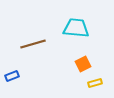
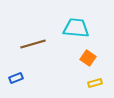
orange square: moved 5 px right, 6 px up; rotated 28 degrees counterclockwise
blue rectangle: moved 4 px right, 2 px down
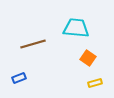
blue rectangle: moved 3 px right
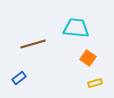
blue rectangle: rotated 16 degrees counterclockwise
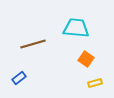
orange square: moved 2 px left, 1 px down
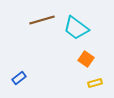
cyan trapezoid: rotated 148 degrees counterclockwise
brown line: moved 9 px right, 24 px up
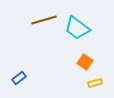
brown line: moved 2 px right
cyan trapezoid: moved 1 px right
orange square: moved 1 px left, 3 px down
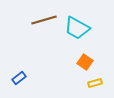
cyan trapezoid: rotated 8 degrees counterclockwise
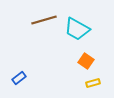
cyan trapezoid: moved 1 px down
orange square: moved 1 px right, 1 px up
yellow rectangle: moved 2 px left
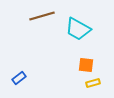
brown line: moved 2 px left, 4 px up
cyan trapezoid: moved 1 px right
orange square: moved 4 px down; rotated 28 degrees counterclockwise
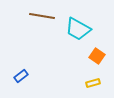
brown line: rotated 25 degrees clockwise
orange square: moved 11 px right, 9 px up; rotated 28 degrees clockwise
blue rectangle: moved 2 px right, 2 px up
